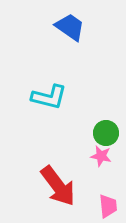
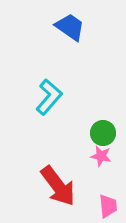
cyan L-shape: rotated 63 degrees counterclockwise
green circle: moved 3 px left
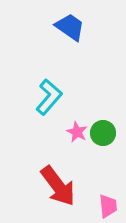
pink star: moved 24 px left, 24 px up; rotated 15 degrees clockwise
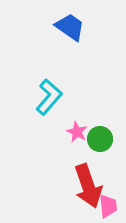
green circle: moved 3 px left, 6 px down
red arrow: moved 30 px right; rotated 18 degrees clockwise
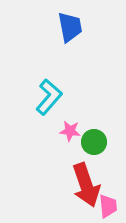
blue trapezoid: rotated 44 degrees clockwise
pink star: moved 7 px left, 1 px up; rotated 20 degrees counterclockwise
green circle: moved 6 px left, 3 px down
red arrow: moved 2 px left, 1 px up
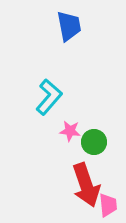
blue trapezoid: moved 1 px left, 1 px up
pink trapezoid: moved 1 px up
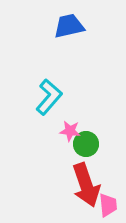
blue trapezoid: rotated 92 degrees counterclockwise
green circle: moved 8 px left, 2 px down
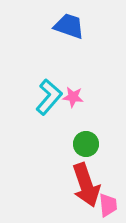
blue trapezoid: rotated 32 degrees clockwise
pink star: moved 3 px right, 34 px up
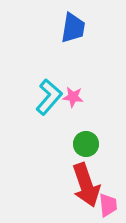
blue trapezoid: moved 4 px right, 2 px down; rotated 80 degrees clockwise
